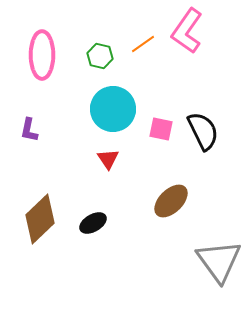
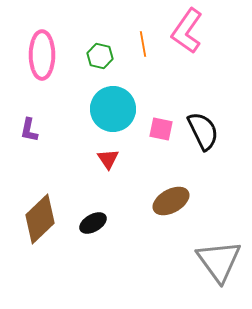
orange line: rotated 65 degrees counterclockwise
brown ellipse: rotated 15 degrees clockwise
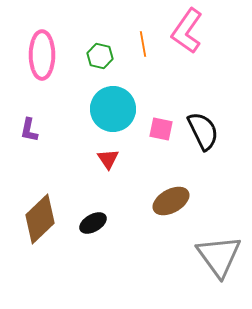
gray triangle: moved 5 px up
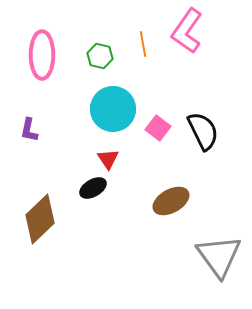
pink square: moved 3 px left, 1 px up; rotated 25 degrees clockwise
black ellipse: moved 35 px up
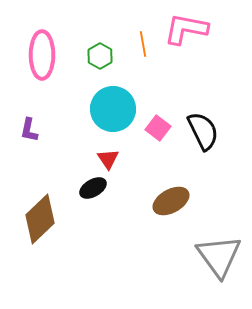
pink L-shape: moved 1 px left, 2 px up; rotated 66 degrees clockwise
green hexagon: rotated 15 degrees clockwise
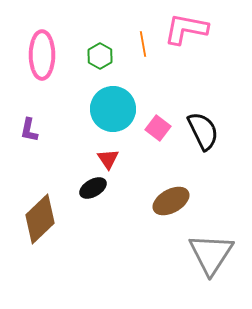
gray triangle: moved 8 px left, 2 px up; rotated 9 degrees clockwise
